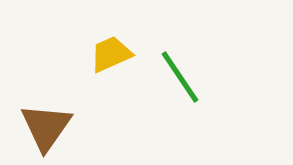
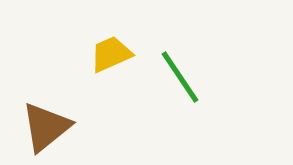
brown triangle: rotated 16 degrees clockwise
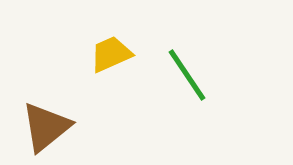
green line: moved 7 px right, 2 px up
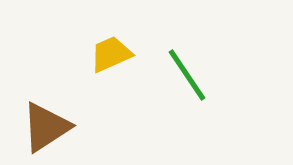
brown triangle: rotated 6 degrees clockwise
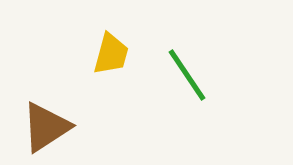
yellow trapezoid: rotated 129 degrees clockwise
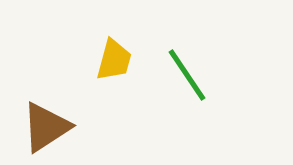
yellow trapezoid: moved 3 px right, 6 px down
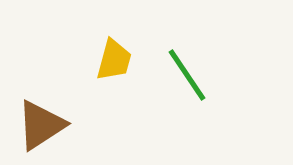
brown triangle: moved 5 px left, 2 px up
